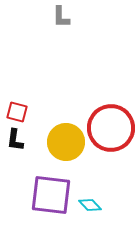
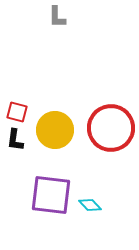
gray L-shape: moved 4 px left
yellow circle: moved 11 px left, 12 px up
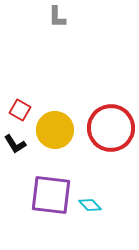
red square: moved 3 px right, 2 px up; rotated 15 degrees clockwise
black L-shape: moved 4 px down; rotated 40 degrees counterclockwise
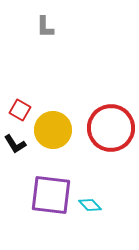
gray L-shape: moved 12 px left, 10 px down
yellow circle: moved 2 px left
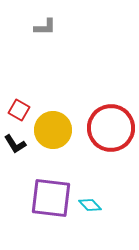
gray L-shape: rotated 90 degrees counterclockwise
red square: moved 1 px left
purple square: moved 3 px down
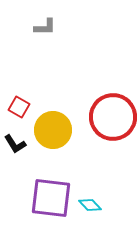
red square: moved 3 px up
red circle: moved 2 px right, 11 px up
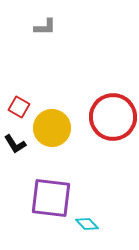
yellow circle: moved 1 px left, 2 px up
cyan diamond: moved 3 px left, 19 px down
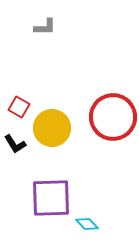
purple square: rotated 9 degrees counterclockwise
